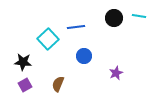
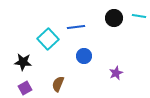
purple square: moved 3 px down
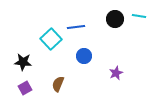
black circle: moved 1 px right, 1 px down
cyan square: moved 3 px right
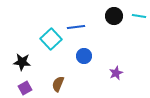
black circle: moved 1 px left, 3 px up
black star: moved 1 px left
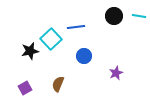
black star: moved 8 px right, 11 px up; rotated 18 degrees counterclockwise
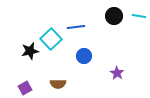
purple star: moved 1 px right; rotated 16 degrees counterclockwise
brown semicircle: rotated 112 degrees counterclockwise
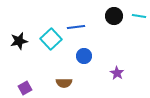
black star: moved 11 px left, 10 px up
brown semicircle: moved 6 px right, 1 px up
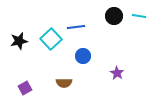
blue circle: moved 1 px left
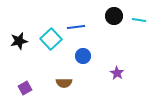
cyan line: moved 4 px down
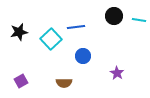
black star: moved 9 px up
purple square: moved 4 px left, 7 px up
